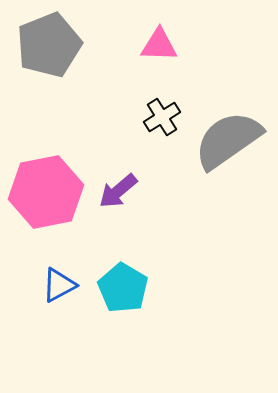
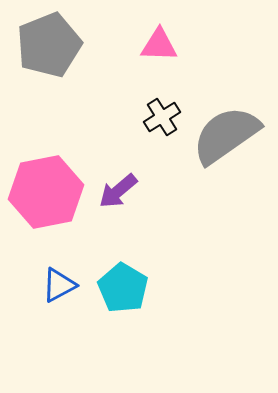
gray semicircle: moved 2 px left, 5 px up
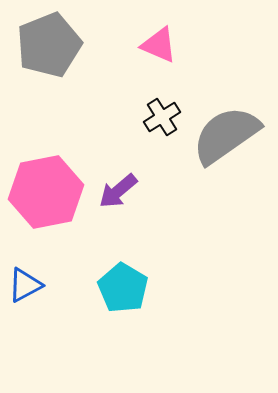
pink triangle: rotated 21 degrees clockwise
blue triangle: moved 34 px left
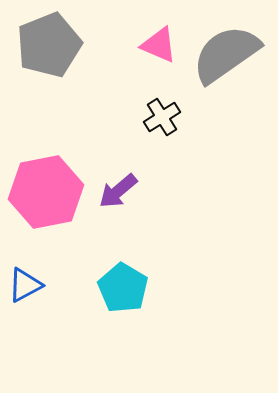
gray semicircle: moved 81 px up
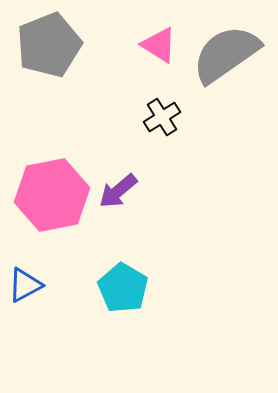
pink triangle: rotated 9 degrees clockwise
pink hexagon: moved 6 px right, 3 px down
